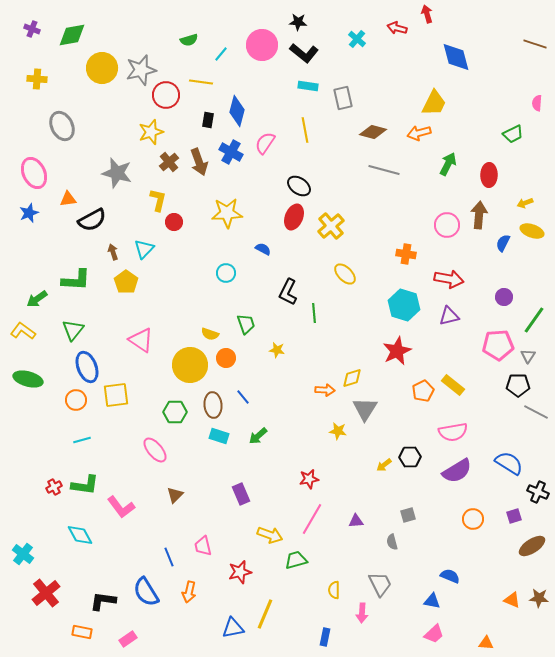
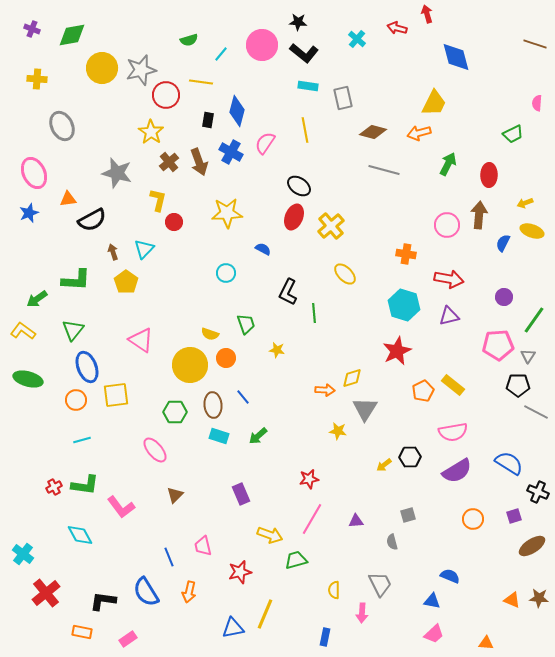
yellow star at (151, 132): rotated 20 degrees counterclockwise
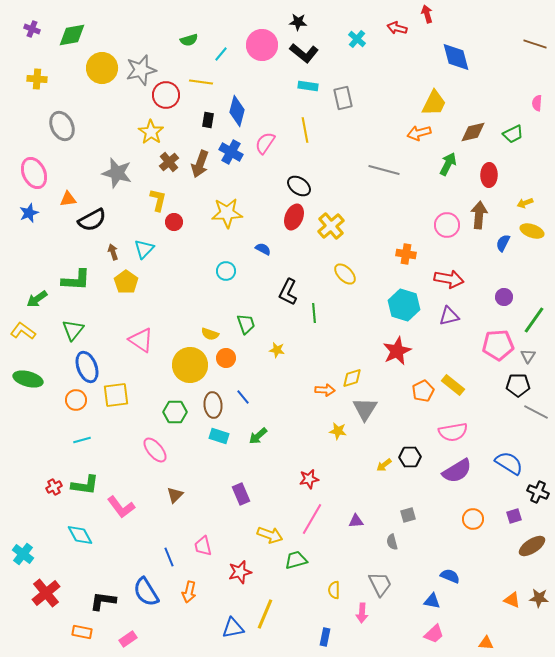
brown diamond at (373, 132): moved 100 px right; rotated 28 degrees counterclockwise
brown arrow at (199, 162): moved 1 px right, 2 px down; rotated 40 degrees clockwise
cyan circle at (226, 273): moved 2 px up
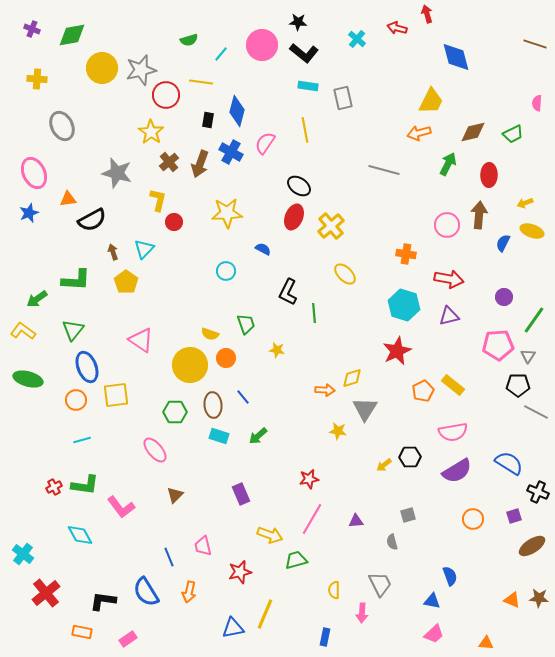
yellow trapezoid at (434, 103): moved 3 px left, 2 px up
blue semicircle at (450, 576): rotated 48 degrees clockwise
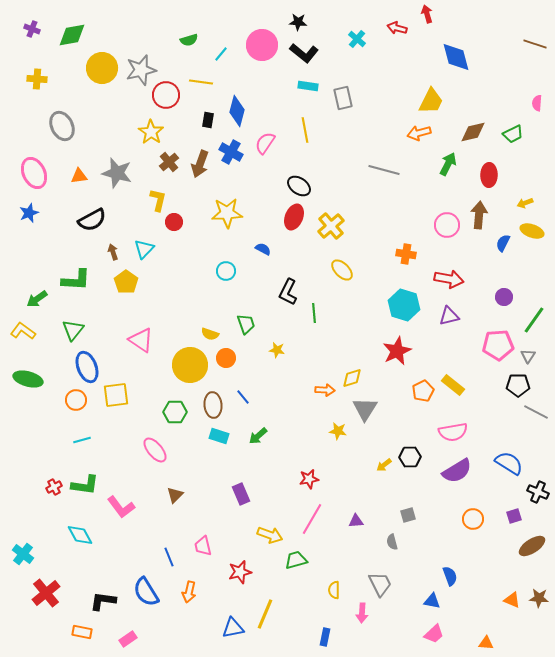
orange triangle at (68, 199): moved 11 px right, 23 px up
yellow ellipse at (345, 274): moved 3 px left, 4 px up
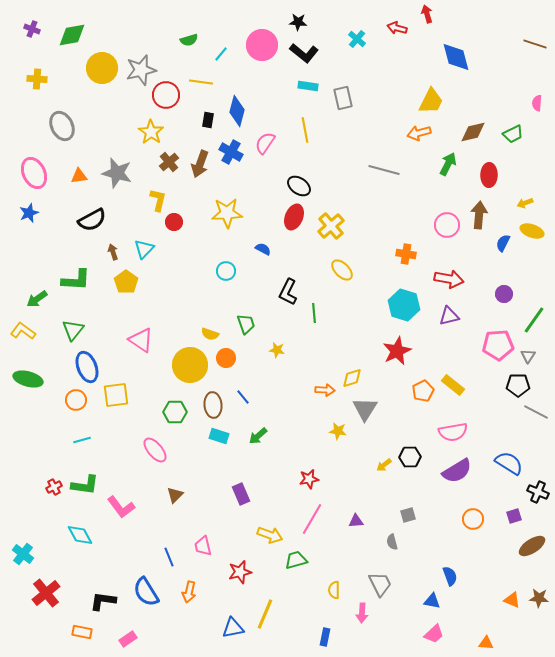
purple circle at (504, 297): moved 3 px up
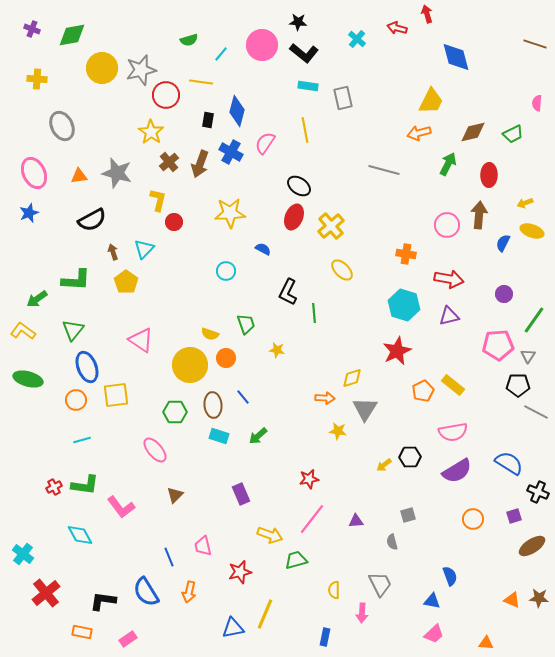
yellow star at (227, 213): moved 3 px right
orange arrow at (325, 390): moved 8 px down
pink line at (312, 519): rotated 8 degrees clockwise
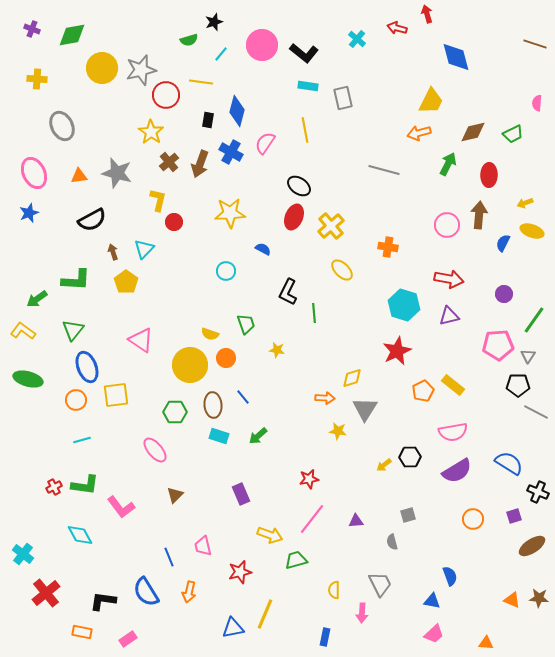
black star at (298, 22): moved 84 px left; rotated 24 degrees counterclockwise
orange cross at (406, 254): moved 18 px left, 7 px up
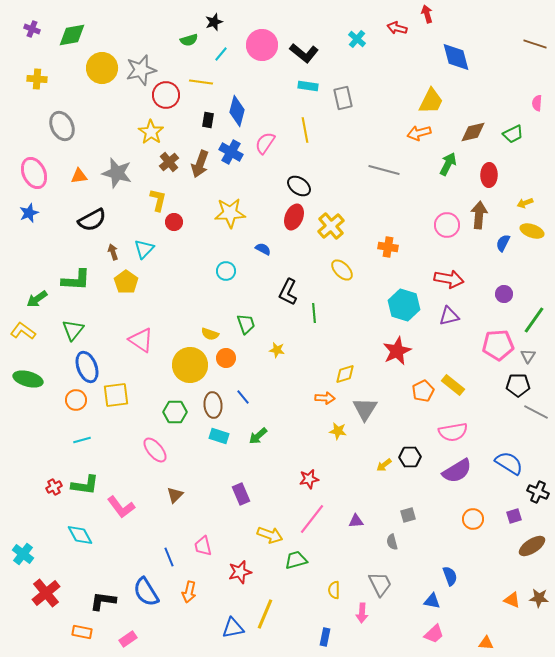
yellow diamond at (352, 378): moved 7 px left, 4 px up
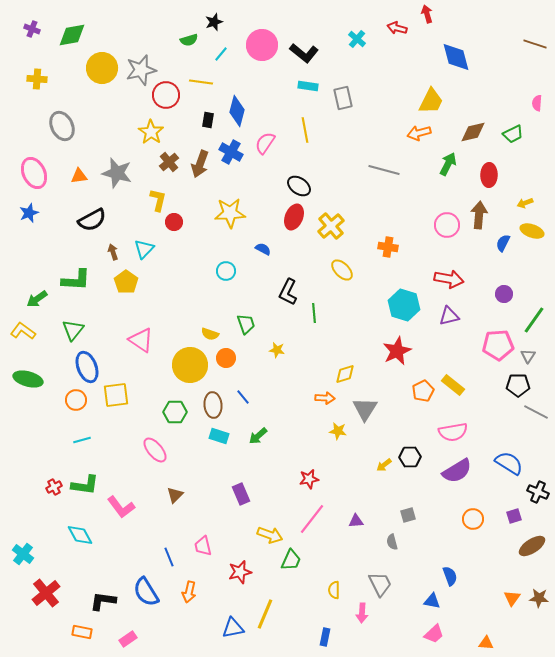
green trapezoid at (296, 560): moved 5 px left; rotated 130 degrees clockwise
orange triangle at (512, 600): moved 2 px up; rotated 42 degrees clockwise
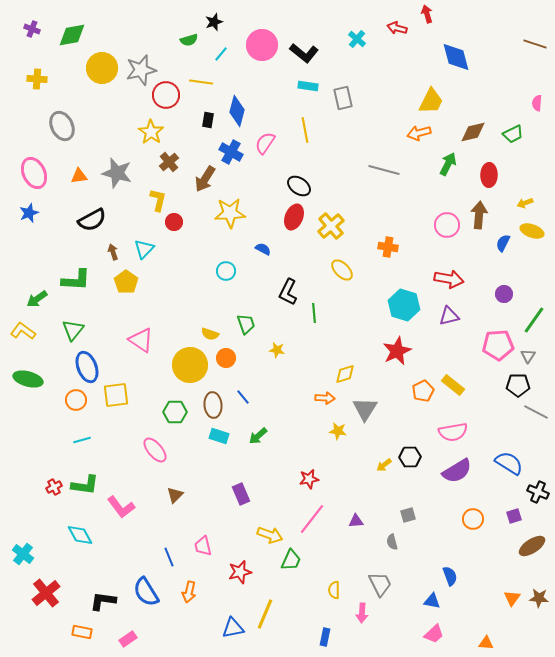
brown arrow at (200, 164): moved 5 px right, 15 px down; rotated 12 degrees clockwise
